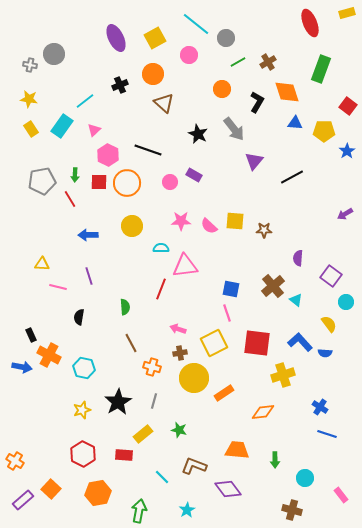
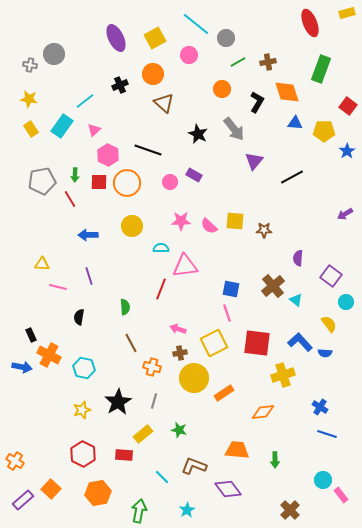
brown cross at (268, 62): rotated 21 degrees clockwise
cyan circle at (305, 478): moved 18 px right, 2 px down
brown cross at (292, 510): moved 2 px left; rotated 30 degrees clockwise
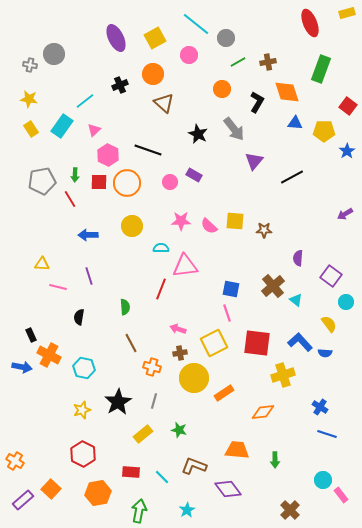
red rectangle at (124, 455): moved 7 px right, 17 px down
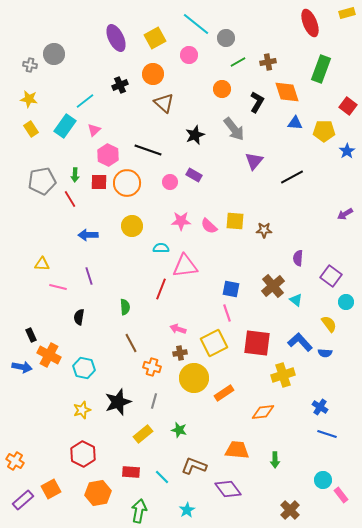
cyan rectangle at (62, 126): moved 3 px right
black star at (198, 134): moved 3 px left, 1 px down; rotated 24 degrees clockwise
black star at (118, 402): rotated 12 degrees clockwise
orange square at (51, 489): rotated 18 degrees clockwise
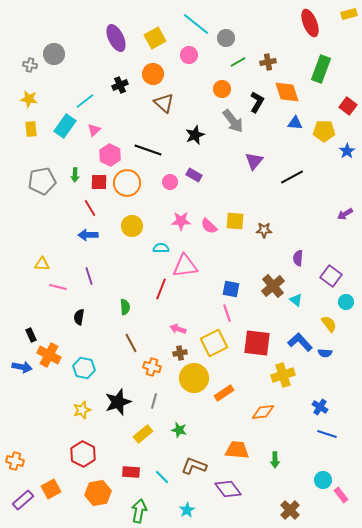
yellow rectangle at (347, 13): moved 2 px right, 1 px down
yellow rectangle at (31, 129): rotated 28 degrees clockwise
gray arrow at (234, 129): moved 1 px left, 8 px up
pink hexagon at (108, 155): moved 2 px right
red line at (70, 199): moved 20 px right, 9 px down
orange cross at (15, 461): rotated 18 degrees counterclockwise
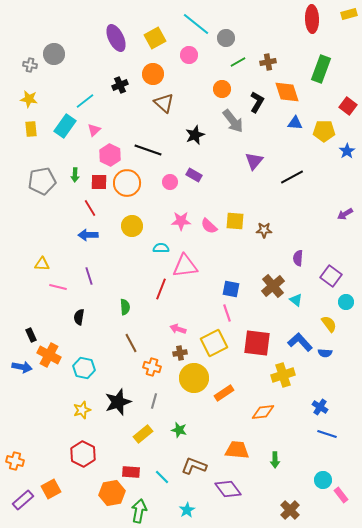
red ellipse at (310, 23): moved 2 px right, 4 px up; rotated 20 degrees clockwise
orange hexagon at (98, 493): moved 14 px right
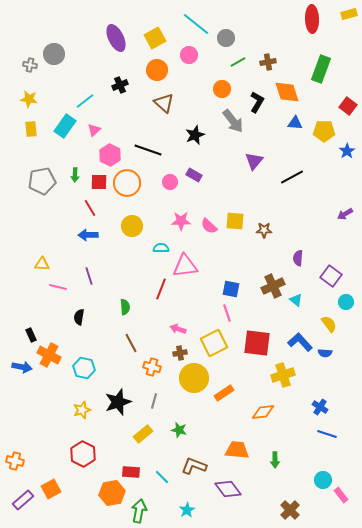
orange circle at (153, 74): moved 4 px right, 4 px up
brown cross at (273, 286): rotated 15 degrees clockwise
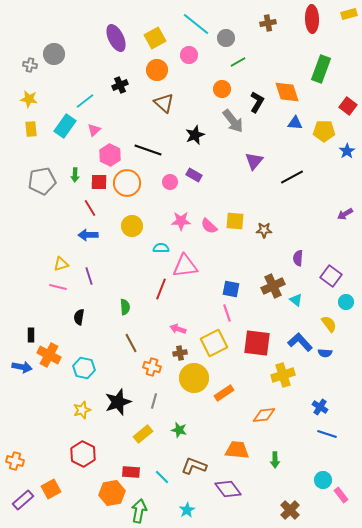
brown cross at (268, 62): moved 39 px up
yellow triangle at (42, 264): moved 19 px right; rotated 21 degrees counterclockwise
black rectangle at (31, 335): rotated 24 degrees clockwise
orange diamond at (263, 412): moved 1 px right, 3 px down
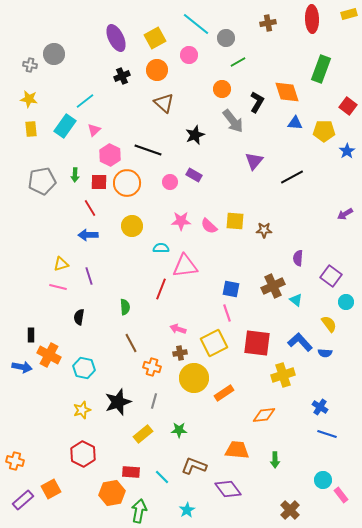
black cross at (120, 85): moved 2 px right, 9 px up
green star at (179, 430): rotated 14 degrees counterclockwise
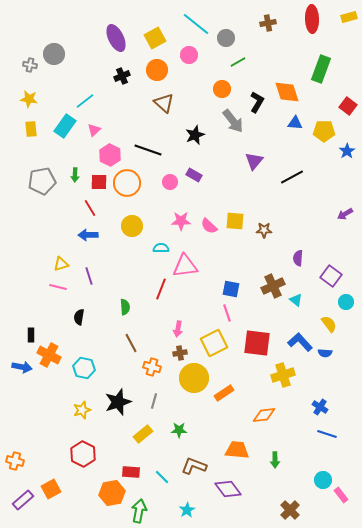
yellow rectangle at (349, 14): moved 3 px down
pink arrow at (178, 329): rotated 98 degrees counterclockwise
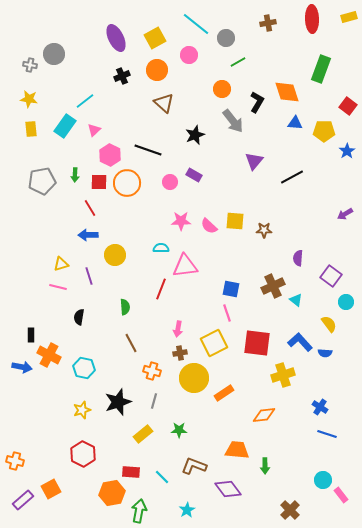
yellow circle at (132, 226): moved 17 px left, 29 px down
orange cross at (152, 367): moved 4 px down
green arrow at (275, 460): moved 10 px left, 6 px down
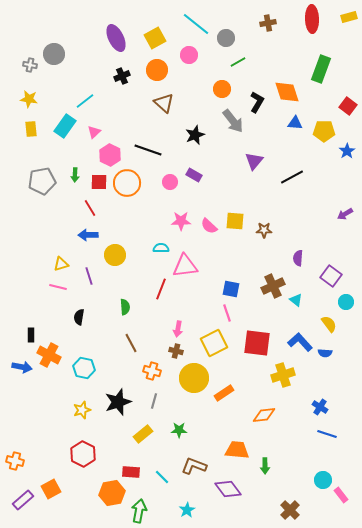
pink triangle at (94, 130): moved 2 px down
brown cross at (180, 353): moved 4 px left, 2 px up; rotated 24 degrees clockwise
